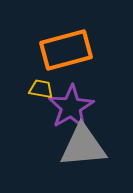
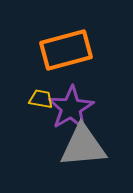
yellow trapezoid: moved 10 px down
purple star: moved 1 px down
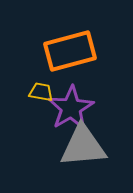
orange rectangle: moved 4 px right, 1 px down
yellow trapezoid: moved 7 px up
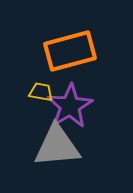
purple star: moved 1 px left, 2 px up
gray triangle: moved 26 px left
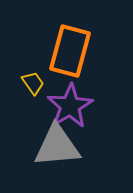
orange rectangle: rotated 60 degrees counterclockwise
yellow trapezoid: moved 8 px left, 9 px up; rotated 45 degrees clockwise
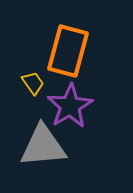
orange rectangle: moved 2 px left
gray triangle: moved 14 px left
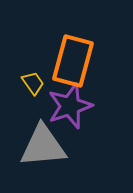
orange rectangle: moved 5 px right, 10 px down
purple star: rotated 12 degrees clockwise
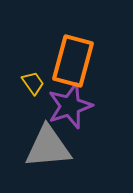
gray triangle: moved 5 px right, 1 px down
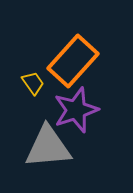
orange rectangle: rotated 27 degrees clockwise
purple star: moved 6 px right, 4 px down
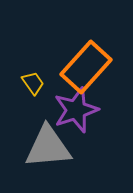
orange rectangle: moved 13 px right, 6 px down
